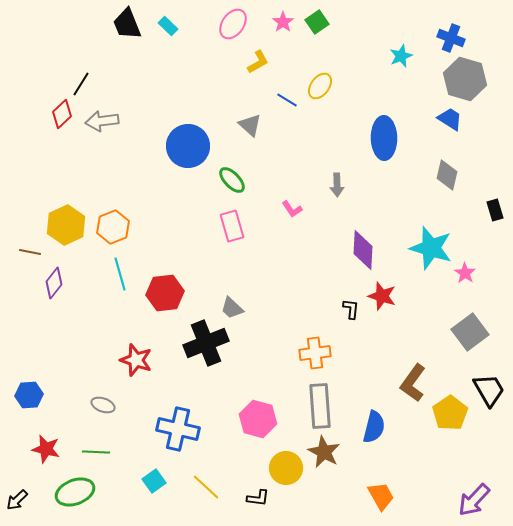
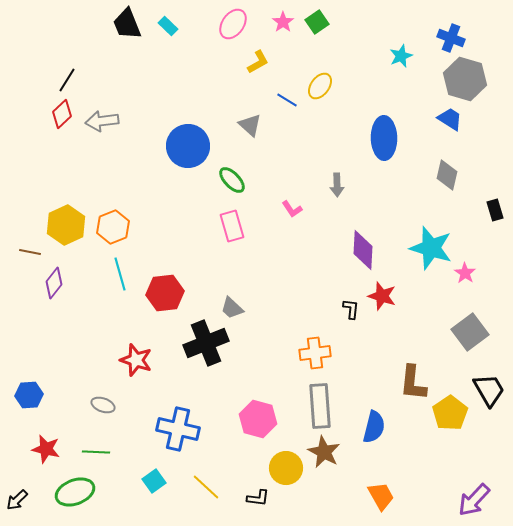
black line at (81, 84): moved 14 px left, 4 px up
brown L-shape at (413, 383): rotated 30 degrees counterclockwise
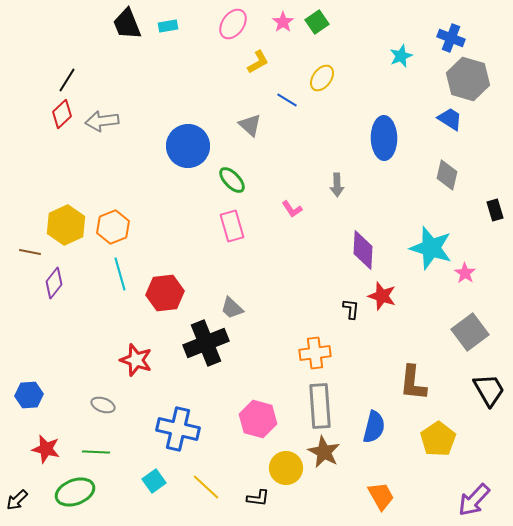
cyan rectangle at (168, 26): rotated 54 degrees counterclockwise
gray hexagon at (465, 79): moved 3 px right
yellow ellipse at (320, 86): moved 2 px right, 8 px up
yellow pentagon at (450, 413): moved 12 px left, 26 px down
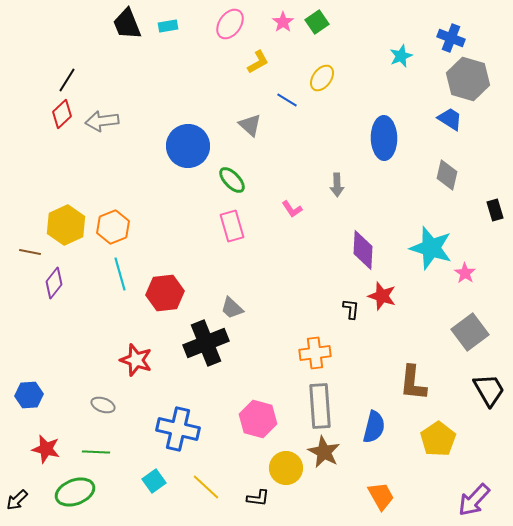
pink ellipse at (233, 24): moved 3 px left
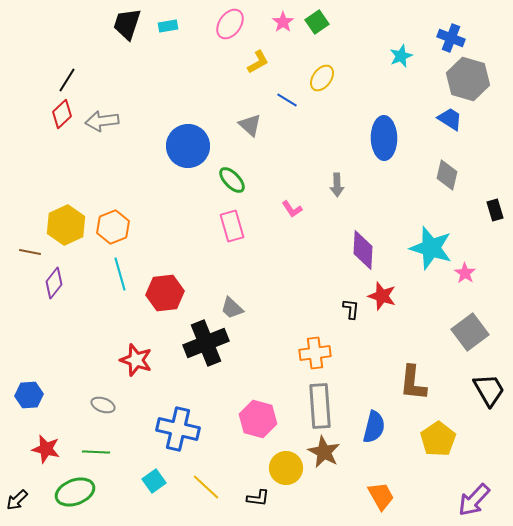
black trapezoid at (127, 24): rotated 40 degrees clockwise
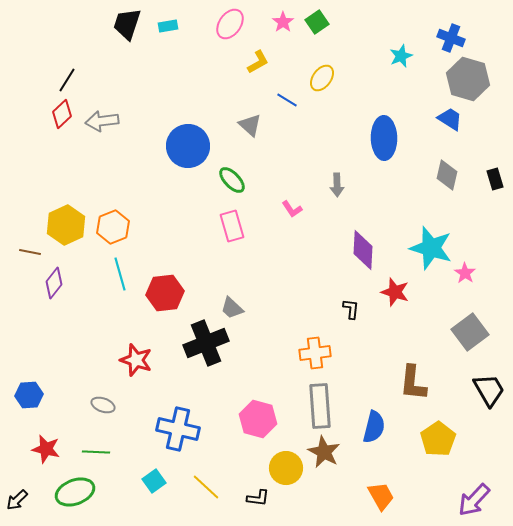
black rectangle at (495, 210): moved 31 px up
red star at (382, 296): moved 13 px right, 4 px up
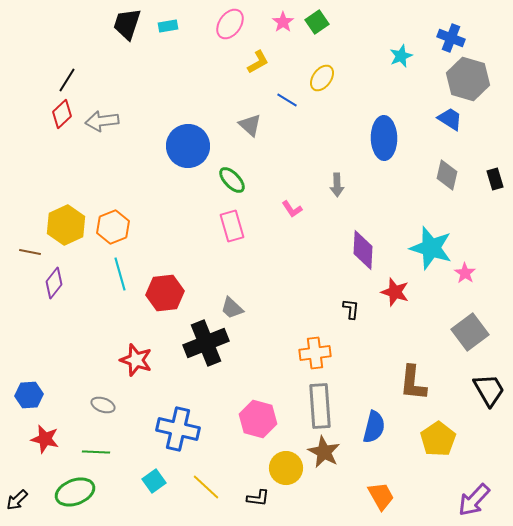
red star at (46, 449): moved 1 px left, 10 px up
